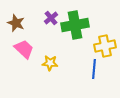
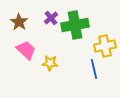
brown star: moved 3 px right, 1 px up; rotated 12 degrees clockwise
pink trapezoid: moved 2 px right, 1 px down
blue line: rotated 18 degrees counterclockwise
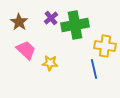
yellow cross: rotated 20 degrees clockwise
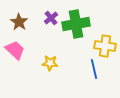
green cross: moved 1 px right, 1 px up
pink trapezoid: moved 11 px left
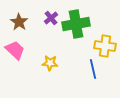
blue line: moved 1 px left
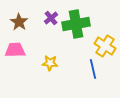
yellow cross: rotated 25 degrees clockwise
pink trapezoid: rotated 45 degrees counterclockwise
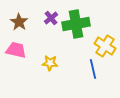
pink trapezoid: moved 1 px right; rotated 15 degrees clockwise
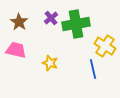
yellow star: rotated 14 degrees clockwise
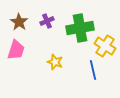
purple cross: moved 4 px left, 3 px down; rotated 16 degrees clockwise
green cross: moved 4 px right, 4 px down
pink trapezoid: rotated 95 degrees clockwise
yellow star: moved 5 px right, 1 px up
blue line: moved 1 px down
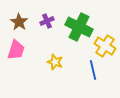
green cross: moved 1 px left, 1 px up; rotated 36 degrees clockwise
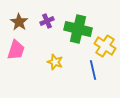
green cross: moved 1 px left, 2 px down; rotated 12 degrees counterclockwise
